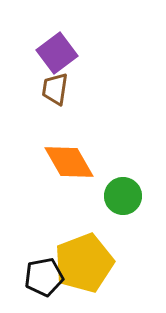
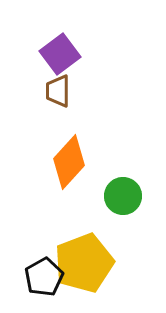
purple square: moved 3 px right, 1 px down
brown trapezoid: moved 3 px right, 2 px down; rotated 8 degrees counterclockwise
orange diamond: rotated 72 degrees clockwise
black pentagon: rotated 18 degrees counterclockwise
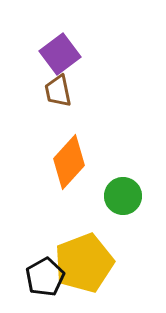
brown trapezoid: rotated 12 degrees counterclockwise
black pentagon: moved 1 px right
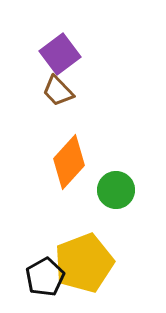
brown trapezoid: rotated 32 degrees counterclockwise
green circle: moved 7 px left, 6 px up
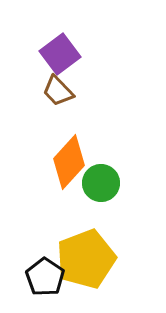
green circle: moved 15 px left, 7 px up
yellow pentagon: moved 2 px right, 4 px up
black pentagon: rotated 9 degrees counterclockwise
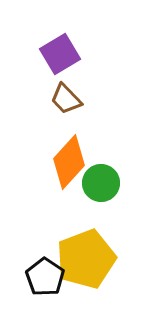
purple square: rotated 6 degrees clockwise
brown trapezoid: moved 8 px right, 8 px down
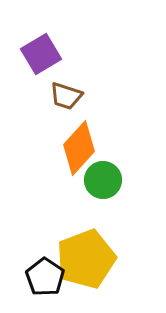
purple square: moved 19 px left
brown trapezoid: moved 3 px up; rotated 28 degrees counterclockwise
orange diamond: moved 10 px right, 14 px up
green circle: moved 2 px right, 3 px up
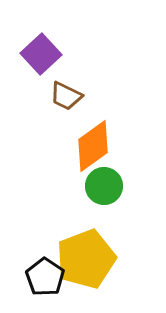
purple square: rotated 12 degrees counterclockwise
brown trapezoid: rotated 8 degrees clockwise
orange diamond: moved 14 px right, 2 px up; rotated 12 degrees clockwise
green circle: moved 1 px right, 6 px down
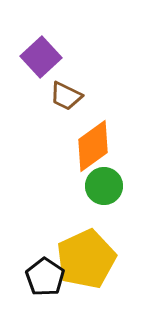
purple square: moved 3 px down
yellow pentagon: rotated 4 degrees counterclockwise
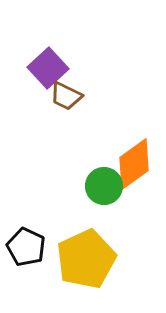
purple square: moved 7 px right, 11 px down
orange diamond: moved 41 px right, 18 px down
black pentagon: moved 19 px left, 30 px up; rotated 9 degrees counterclockwise
